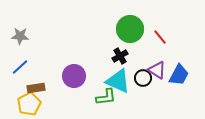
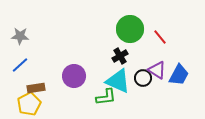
blue line: moved 2 px up
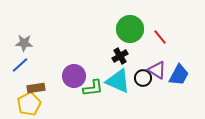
gray star: moved 4 px right, 7 px down
green L-shape: moved 13 px left, 9 px up
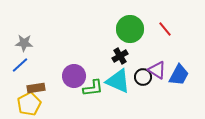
red line: moved 5 px right, 8 px up
black circle: moved 1 px up
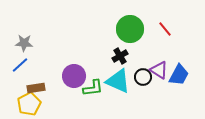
purple triangle: moved 2 px right
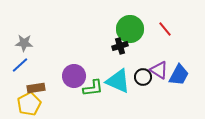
black cross: moved 10 px up; rotated 14 degrees clockwise
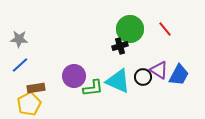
gray star: moved 5 px left, 4 px up
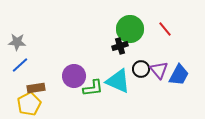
gray star: moved 2 px left, 3 px down
purple triangle: rotated 18 degrees clockwise
black circle: moved 2 px left, 8 px up
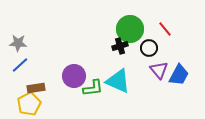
gray star: moved 1 px right, 1 px down
black circle: moved 8 px right, 21 px up
